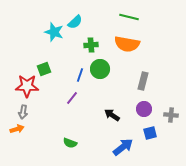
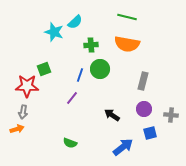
green line: moved 2 px left
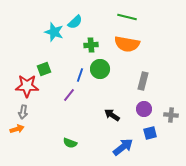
purple line: moved 3 px left, 3 px up
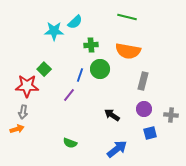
cyan star: moved 1 px up; rotated 18 degrees counterclockwise
orange semicircle: moved 1 px right, 7 px down
green square: rotated 24 degrees counterclockwise
blue arrow: moved 6 px left, 2 px down
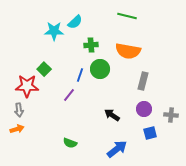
green line: moved 1 px up
gray arrow: moved 4 px left, 2 px up; rotated 16 degrees counterclockwise
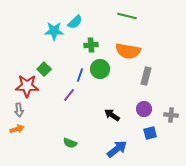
gray rectangle: moved 3 px right, 5 px up
